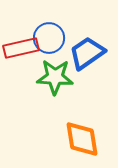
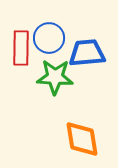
red rectangle: rotated 76 degrees counterclockwise
blue trapezoid: rotated 30 degrees clockwise
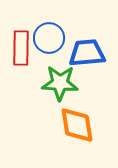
green star: moved 5 px right, 6 px down
orange diamond: moved 5 px left, 14 px up
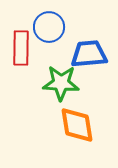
blue circle: moved 11 px up
blue trapezoid: moved 2 px right, 1 px down
green star: moved 1 px right
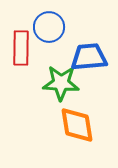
blue trapezoid: moved 3 px down
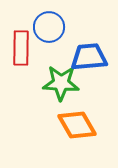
orange diamond: rotated 21 degrees counterclockwise
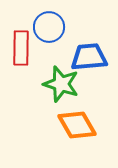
green star: moved 1 px down; rotated 15 degrees clockwise
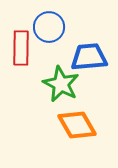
green star: rotated 9 degrees clockwise
